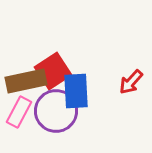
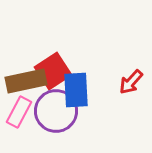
blue rectangle: moved 1 px up
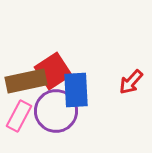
pink rectangle: moved 4 px down
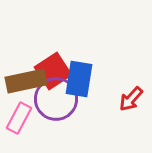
red arrow: moved 17 px down
blue rectangle: moved 3 px right, 11 px up; rotated 12 degrees clockwise
purple circle: moved 12 px up
pink rectangle: moved 2 px down
